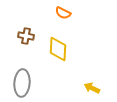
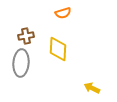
orange semicircle: rotated 42 degrees counterclockwise
brown cross: rotated 21 degrees counterclockwise
gray ellipse: moved 1 px left, 20 px up
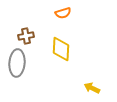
yellow diamond: moved 3 px right
gray ellipse: moved 4 px left
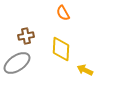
orange semicircle: rotated 77 degrees clockwise
gray ellipse: rotated 52 degrees clockwise
yellow arrow: moved 7 px left, 18 px up
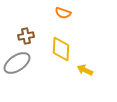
orange semicircle: rotated 42 degrees counterclockwise
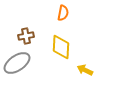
orange semicircle: rotated 98 degrees counterclockwise
yellow diamond: moved 2 px up
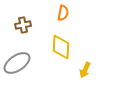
brown cross: moved 3 px left, 11 px up
yellow arrow: rotated 91 degrees counterclockwise
